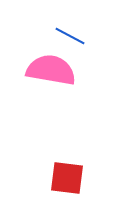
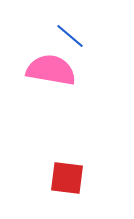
blue line: rotated 12 degrees clockwise
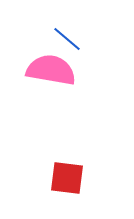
blue line: moved 3 px left, 3 px down
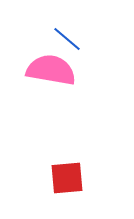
red square: rotated 12 degrees counterclockwise
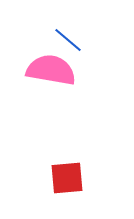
blue line: moved 1 px right, 1 px down
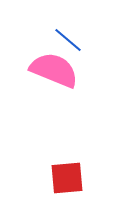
pink semicircle: moved 3 px right; rotated 12 degrees clockwise
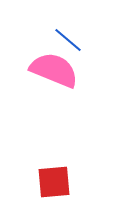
red square: moved 13 px left, 4 px down
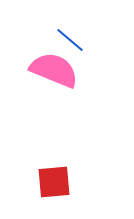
blue line: moved 2 px right
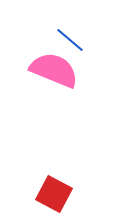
red square: moved 12 px down; rotated 33 degrees clockwise
